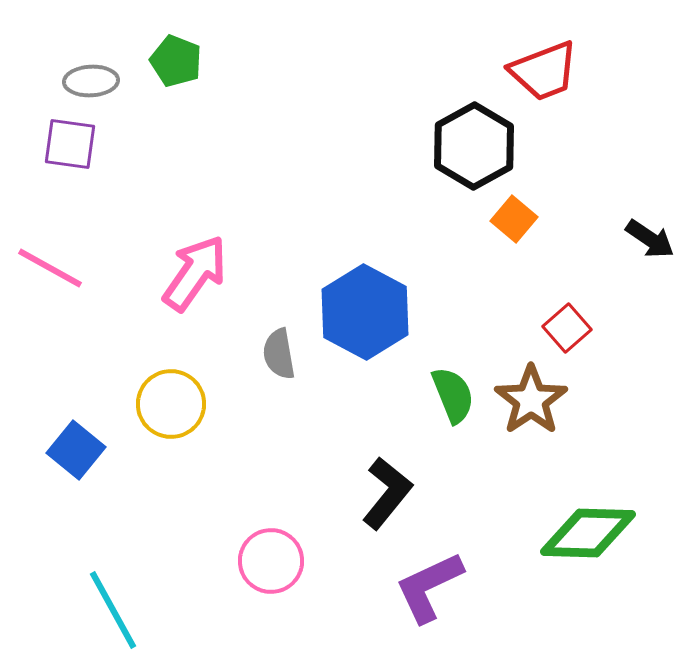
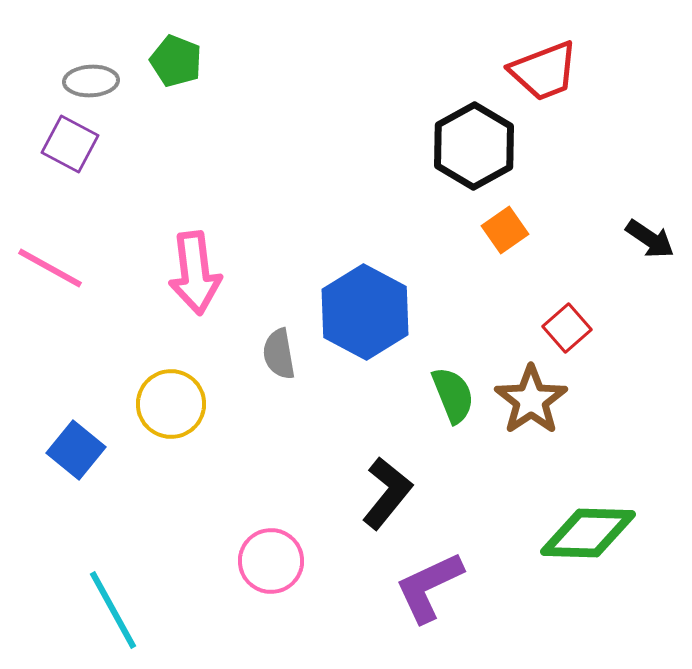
purple square: rotated 20 degrees clockwise
orange square: moved 9 px left, 11 px down; rotated 15 degrees clockwise
pink arrow: rotated 138 degrees clockwise
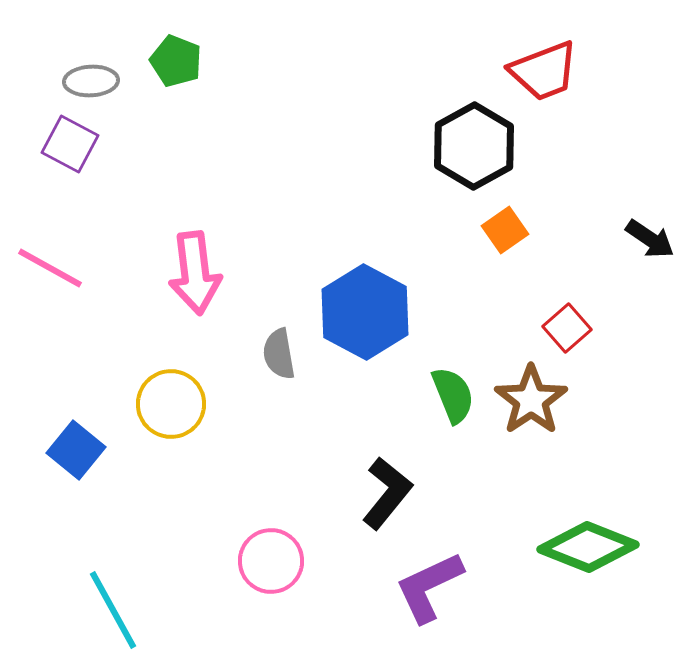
green diamond: moved 14 px down; rotated 20 degrees clockwise
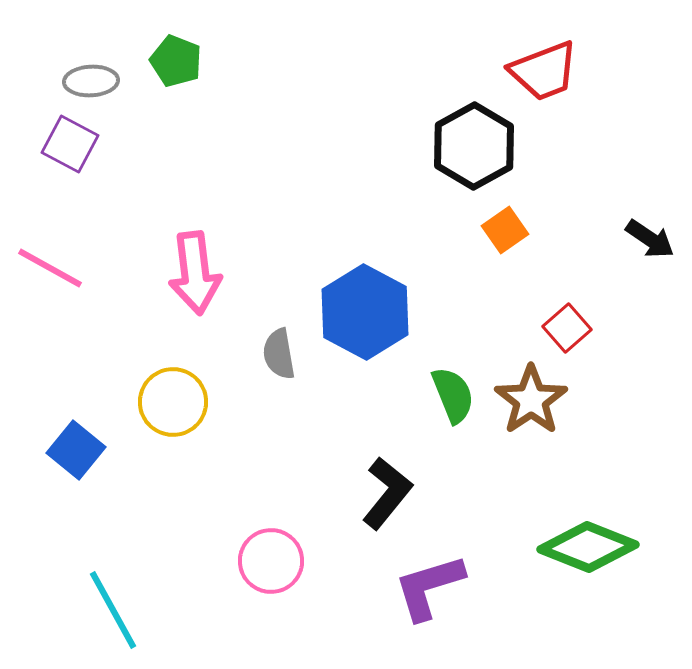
yellow circle: moved 2 px right, 2 px up
purple L-shape: rotated 8 degrees clockwise
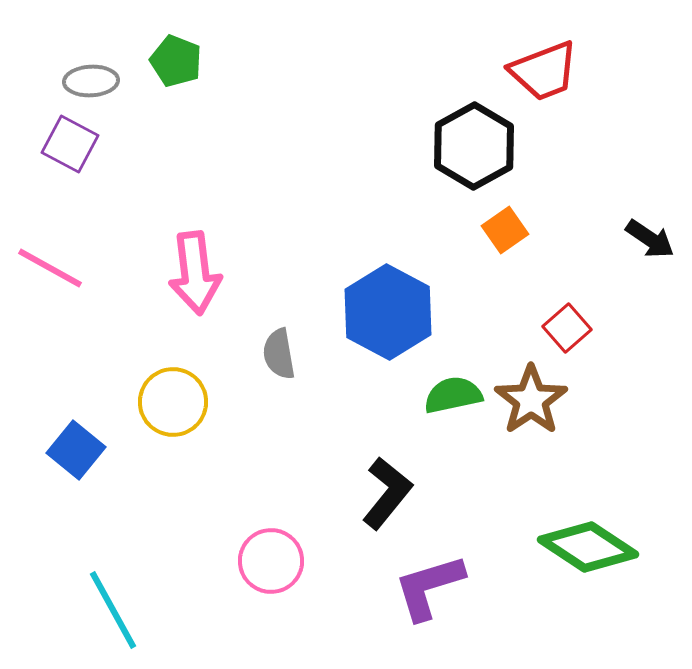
blue hexagon: moved 23 px right
green semicircle: rotated 80 degrees counterclockwise
green diamond: rotated 12 degrees clockwise
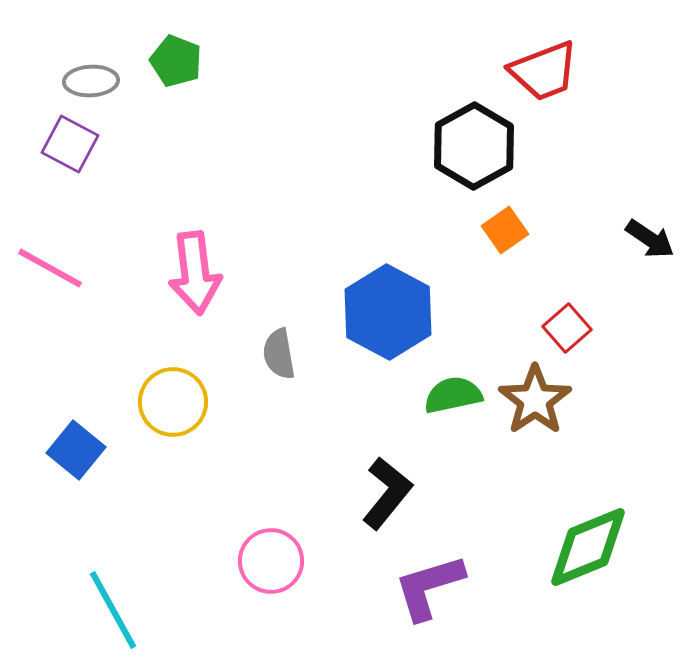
brown star: moved 4 px right
green diamond: rotated 56 degrees counterclockwise
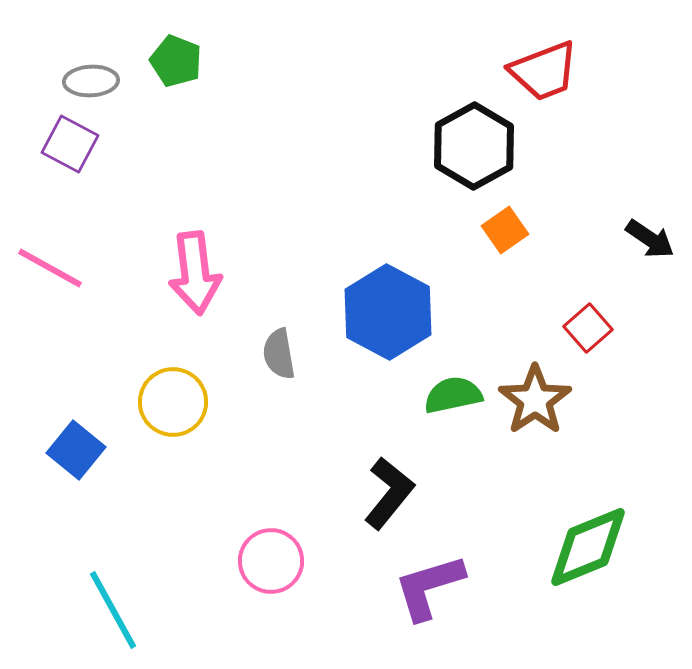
red square: moved 21 px right
black L-shape: moved 2 px right
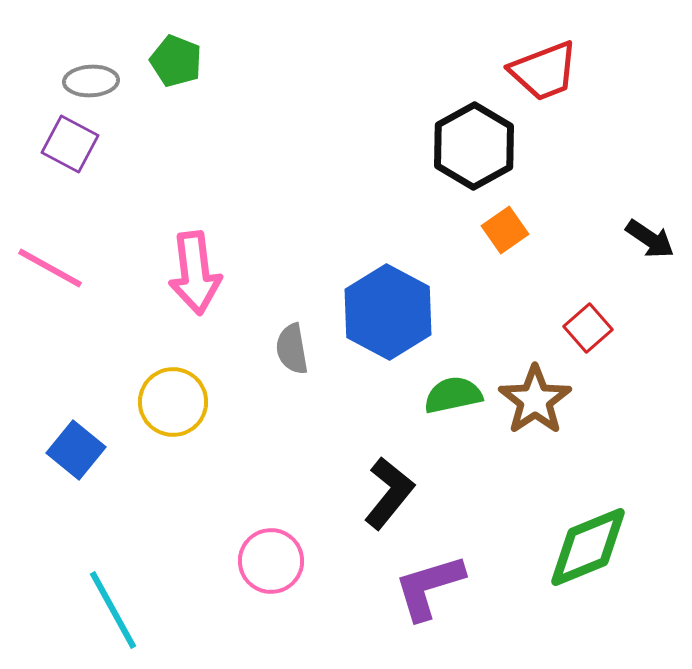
gray semicircle: moved 13 px right, 5 px up
